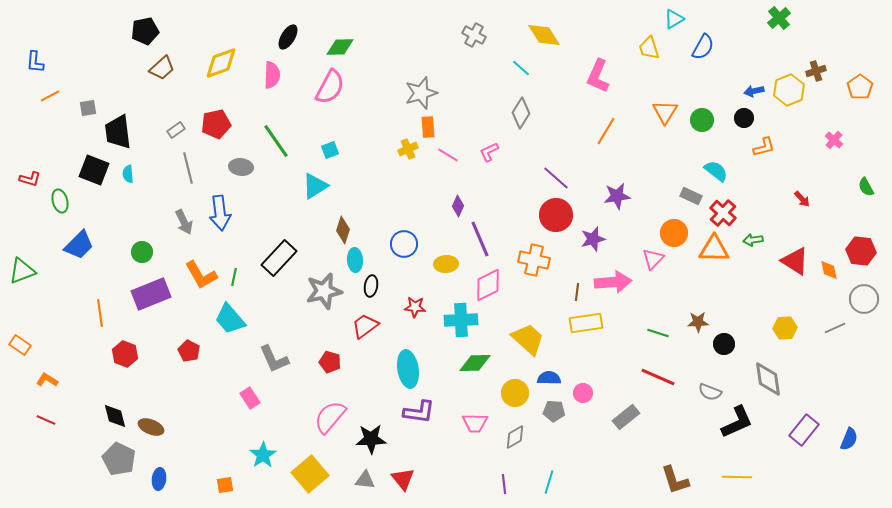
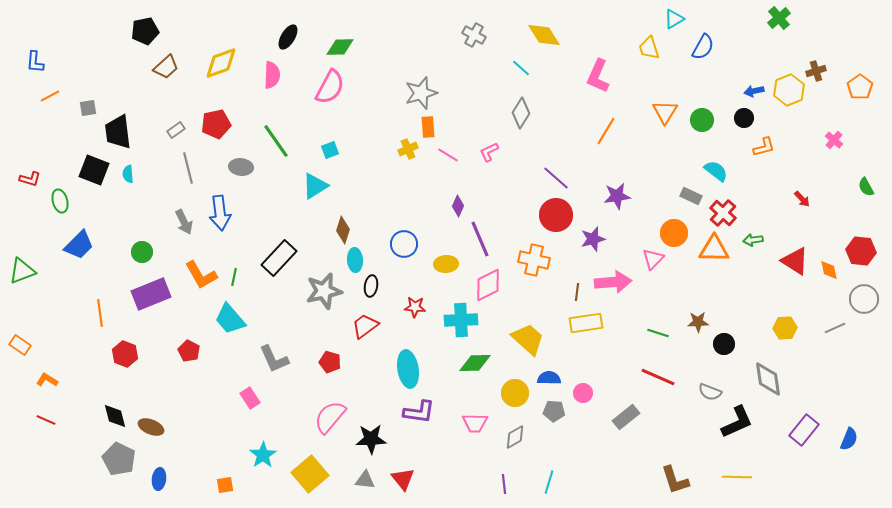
brown trapezoid at (162, 68): moved 4 px right, 1 px up
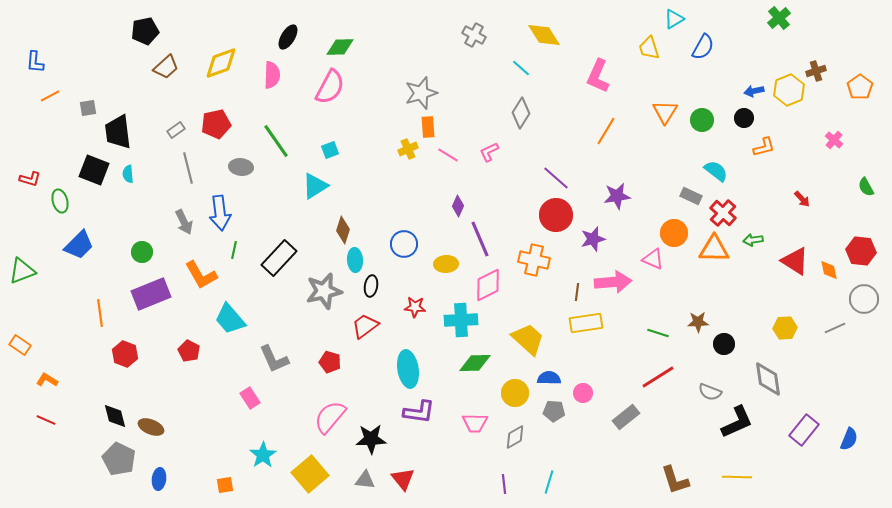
pink triangle at (653, 259): rotated 50 degrees counterclockwise
green line at (234, 277): moved 27 px up
red line at (658, 377): rotated 56 degrees counterclockwise
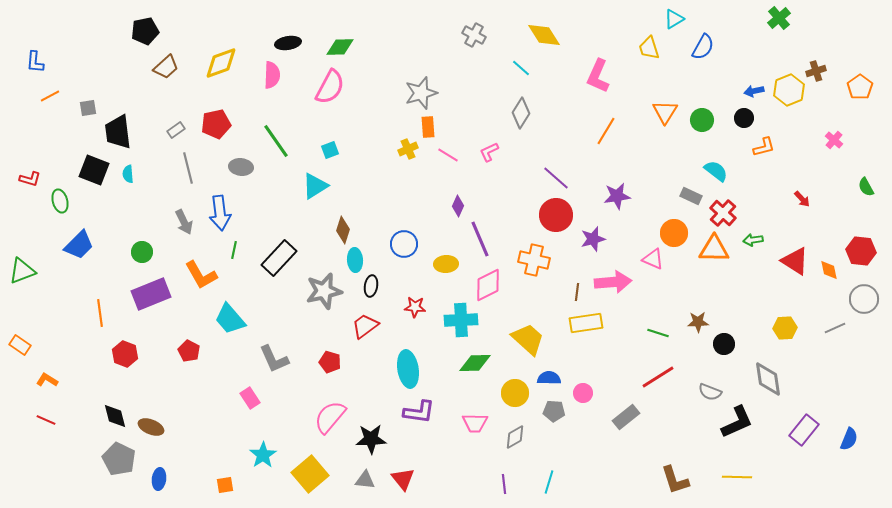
black ellipse at (288, 37): moved 6 px down; rotated 50 degrees clockwise
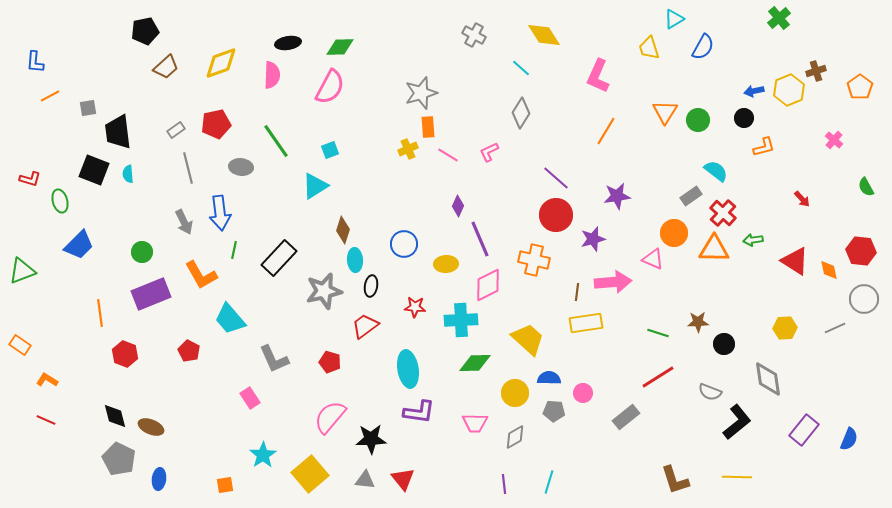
green circle at (702, 120): moved 4 px left
gray rectangle at (691, 196): rotated 60 degrees counterclockwise
black L-shape at (737, 422): rotated 15 degrees counterclockwise
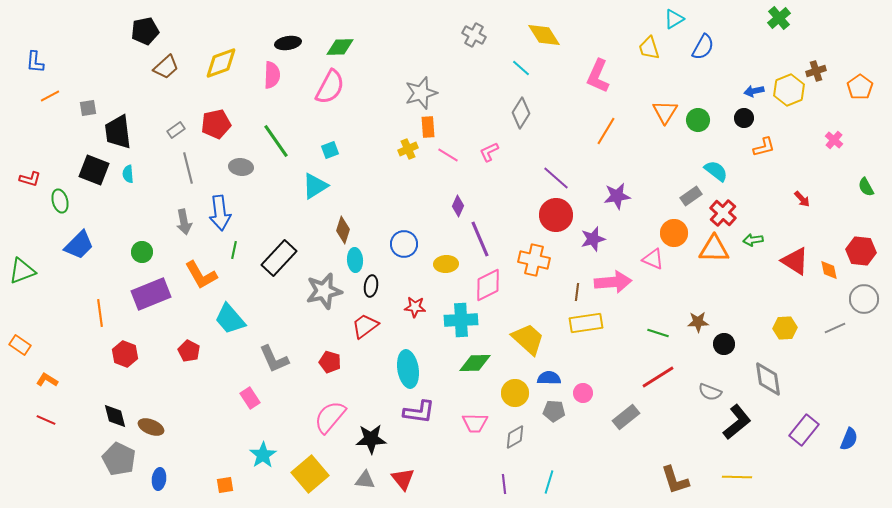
gray arrow at (184, 222): rotated 15 degrees clockwise
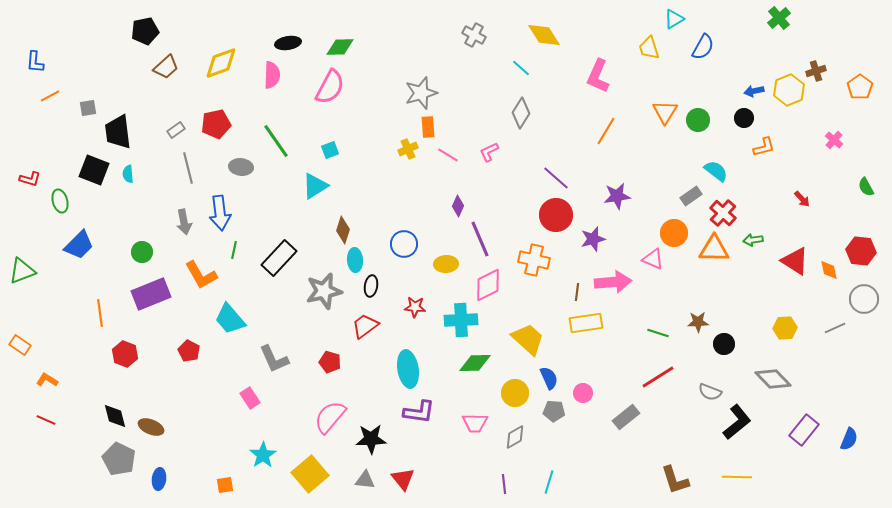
blue semicircle at (549, 378): rotated 65 degrees clockwise
gray diamond at (768, 379): moved 5 px right; rotated 36 degrees counterclockwise
